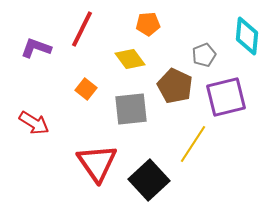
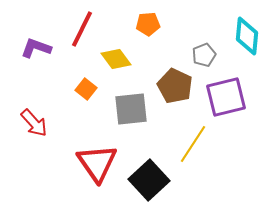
yellow diamond: moved 14 px left
red arrow: rotated 16 degrees clockwise
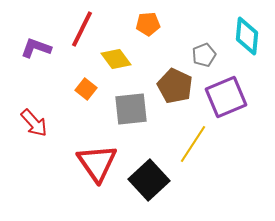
purple square: rotated 9 degrees counterclockwise
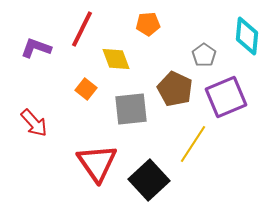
gray pentagon: rotated 15 degrees counterclockwise
yellow diamond: rotated 16 degrees clockwise
brown pentagon: moved 3 px down
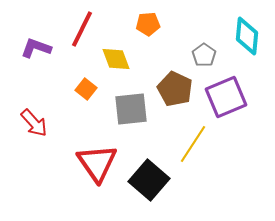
black square: rotated 6 degrees counterclockwise
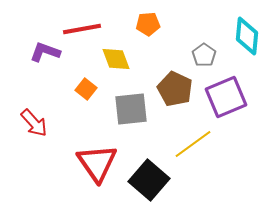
red line: rotated 54 degrees clockwise
purple L-shape: moved 9 px right, 4 px down
yellow line: rotated 21 degrees clockwise
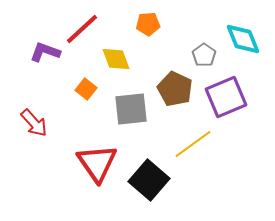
red line: rotated 33 degrees counterclockwise
cyan diamond: moved 4 px left, 3 px down; rotated 27 degrees counterclockwise
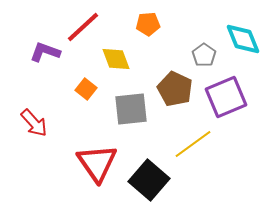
red line: moved 1 px right, 2 px up
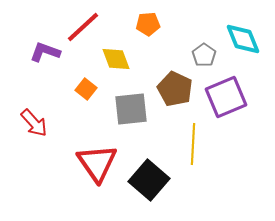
yellow line: rotated 51 degrees counterclockwise
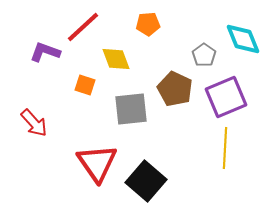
orange square: moved 1 px left, 4 px up; rotated 20 degrees counterclockwise
yellow line: moved 32 px right, 4 px down
black square: moved 3 px left, 1 px down
